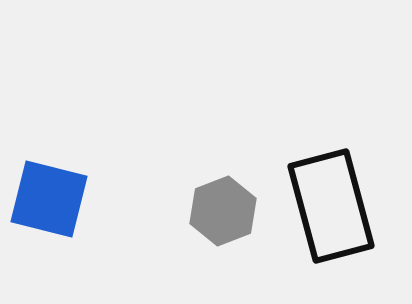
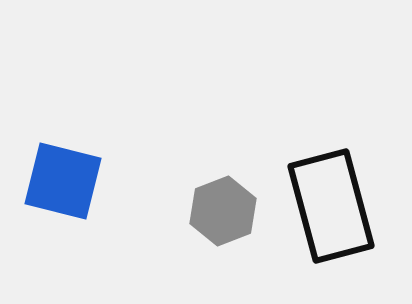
blue square: moved 14 px right, 18 px up
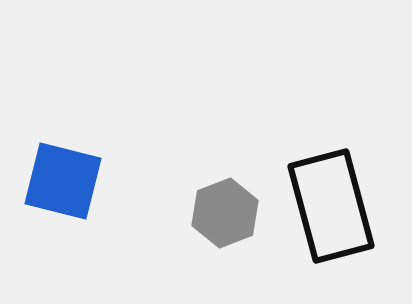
gray hexagon: moved 2 px right, 2 px down
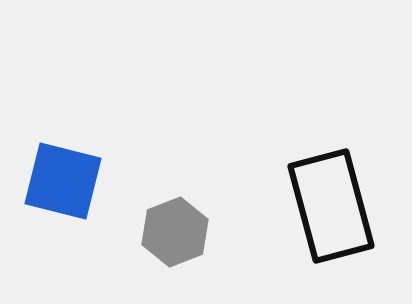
gray hexagon: moved 50 px left, 19 px down
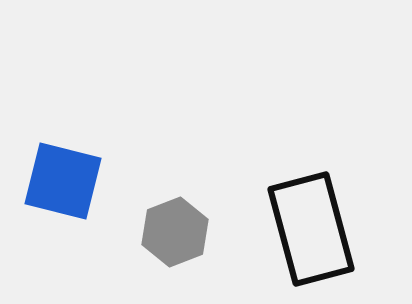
black rectangle: moved 20 px left, 23 px down
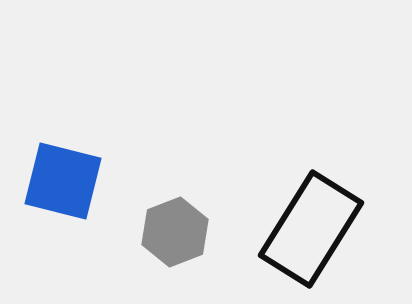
black rectangle: rotated 47 degrees clockwise
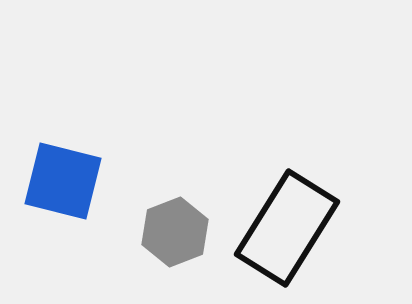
black rectangle: moved 24 px left, 1 px up
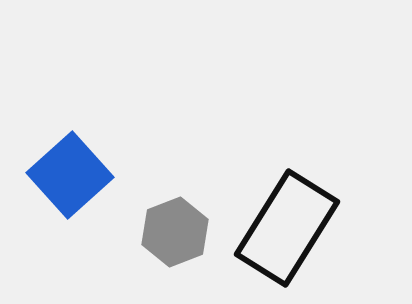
blue square: moved 7 px right, 6 px up; rotated 34 degrees clockwise
